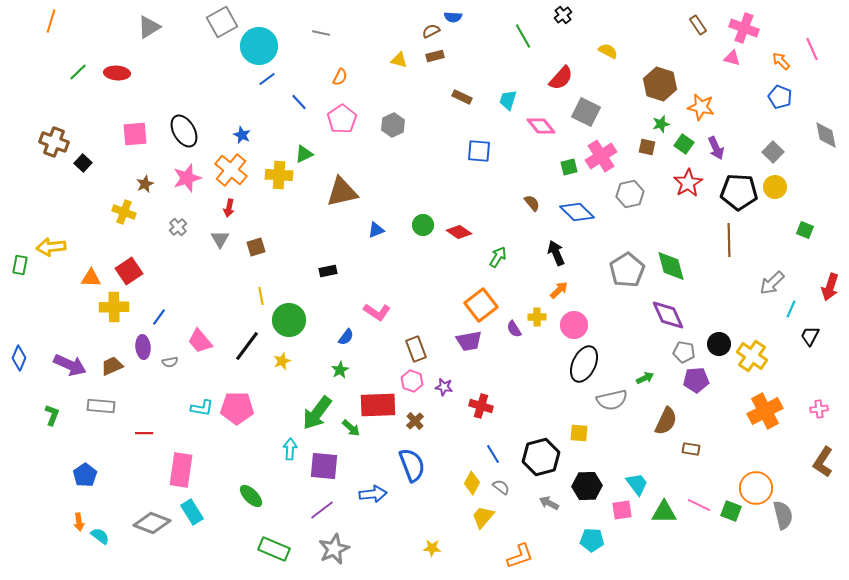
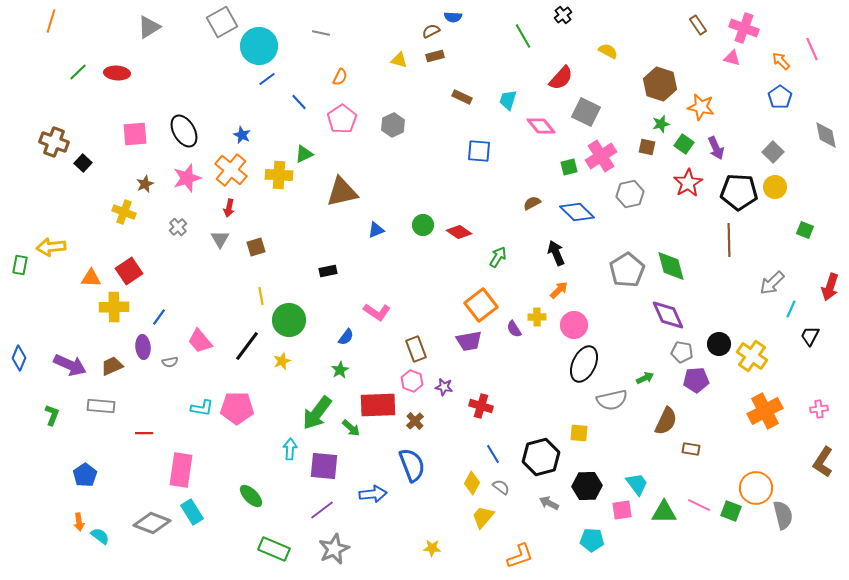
blue pentagon at (780, 97): rotated 15 degrees clockwise
brown semicircle at (532, 203): rotated 78 degrees counterclockwise
gray pentagon at (684, 352): moved 2 px left
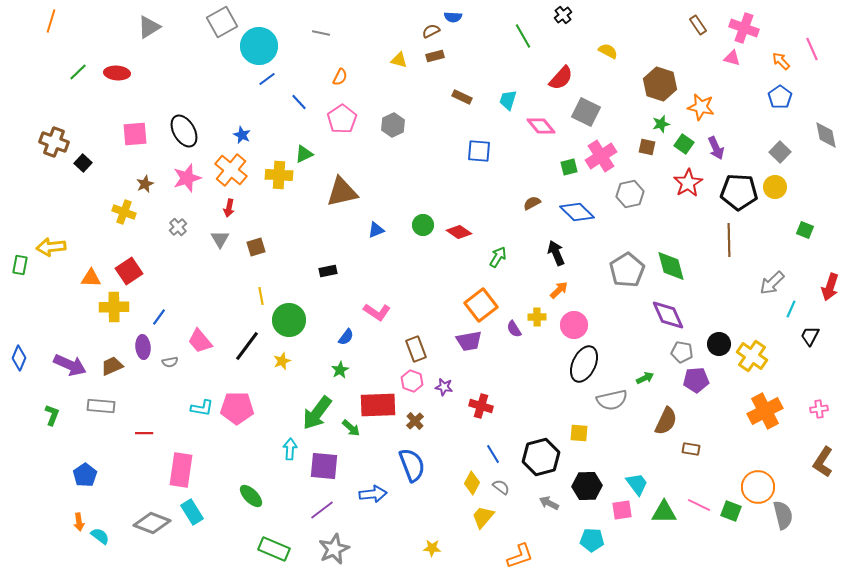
gray square at (773, 152): moved 7 px right
orange circle at (756, 488): moved 2 px right, 1 px up
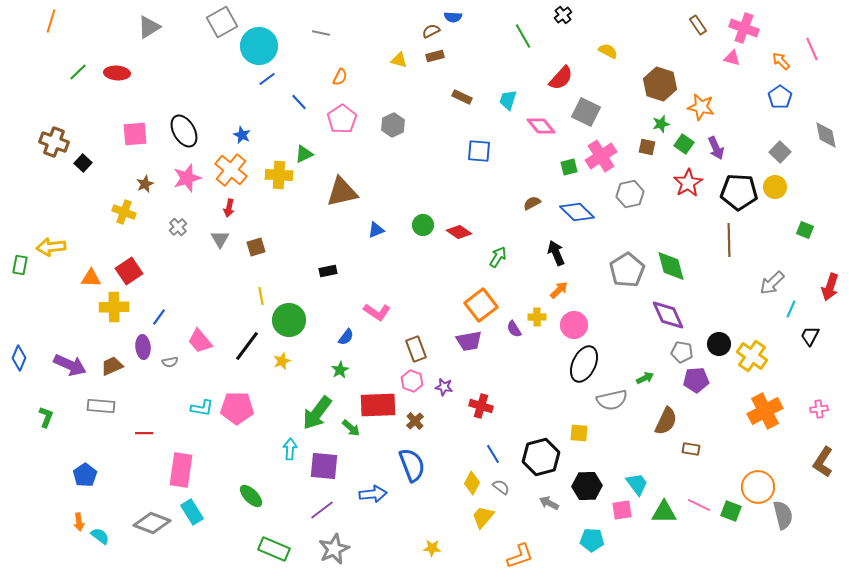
green L-shape at (52, 415): moved 6 px left, 2 px down
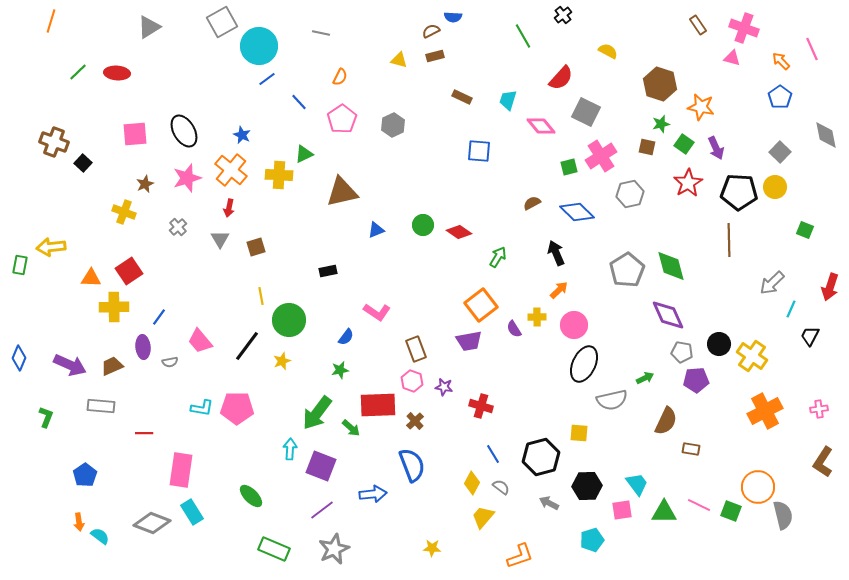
green star at (340, 370): rotated 18 degrees clockwise
purple square at (324, 466): moved 3 px left; rotated 16 degrees clockwise
cyan pentagon at (592, 540): rotated 20 degrees counterclockwise
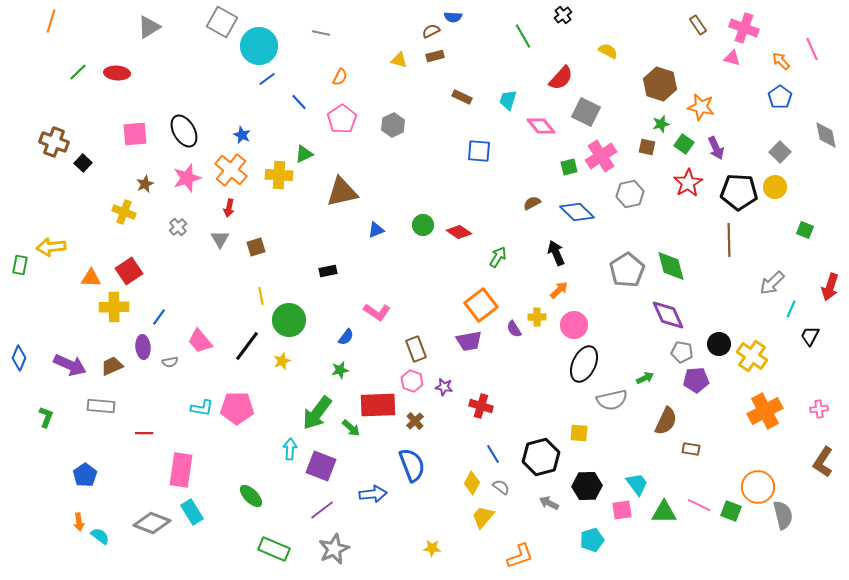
gray square at (222, 22): rotated 32 degrees counterclockwise
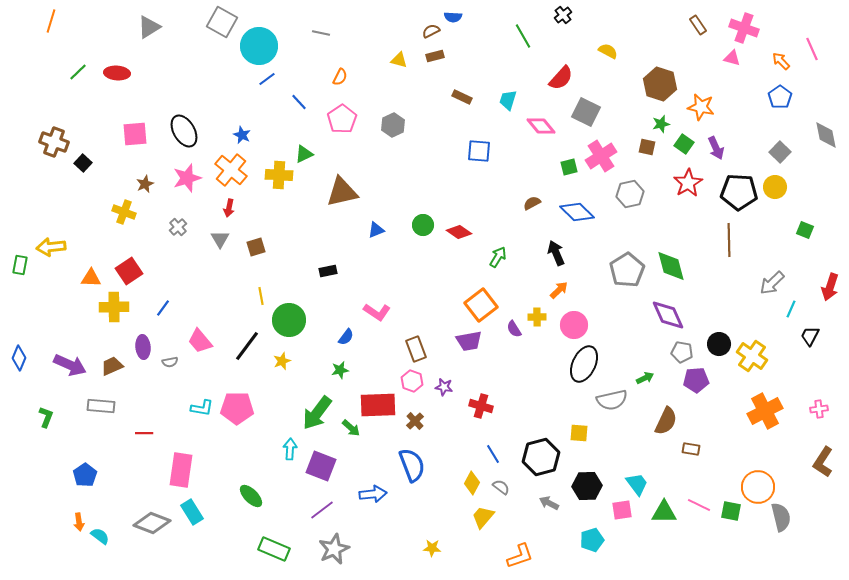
blue line at (159, 317): moved 4 px right, 9 px up
green square at (731, 511): rotated 10 degrees counterclockwise
gray semicircle at (783, 515): moved 2 px left, 2 px down
